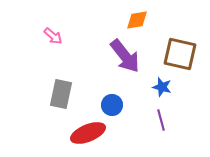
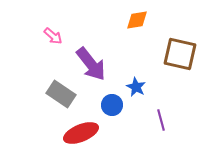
purple arrow: moved 34 px left, 8 px down
blue star: moved 26 px left; rotated 12 degrees clockwise
gray rectangle: rotated 68 degrees counterclockwise
red ellipse: moved 7 px left
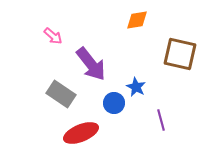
blue circle: moved 2 px right, 2 px up
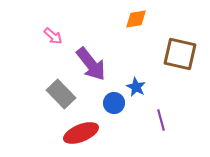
orange diamond: moved 1 px left, 1 px up
gray rectangle: rotated 12 degrees clockwise
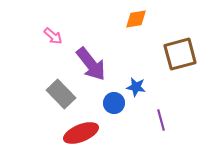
brown square: rotated 28 degrees counterclockwise
blue star: rotated 18 degrees counterclockwise
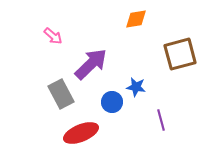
purple arrow: rotated 96 degrees counterclockwise
gray rectangle: rotated 16 degrees clockwise
blue circle: moved 2 px left, 1 px up
